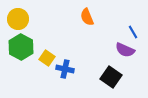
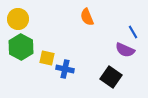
yellow square: rotated 21 degrees counterclockwise
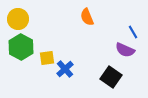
yellow square: rotated 21 degrees counterclockwise
blue cross: rotated 36 degrees clockwise
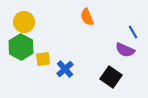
yellow circle: moved 6 px right, 3 px down
yellow square: moved 4 px left, 1 px down
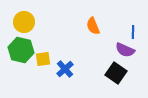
orange semicircle: moved 6 px right, 9 px down
blue line: rotated 32 degrees clockwise
green hexagon: moved 3 px down; rotated 15 degrees counterclockwise
black square: moved 5 px right, 4 px up
